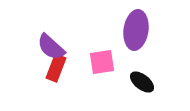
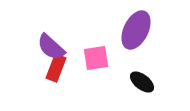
purple ellipse: rotated 18 degrees clockwise
pink square: moved 6 px left, 4 px up
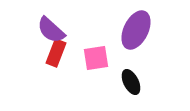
purple semicircle: moved 17 px up
red rectangle: moved 15 px up
black ellipse: moved 11 px left; rotated 25 degrees clockwise
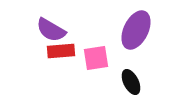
purple semicircle: rotated 12 degrees counterclockwise
red rectangle: moved 5 px right, 2 px up; rotated 64 degrees clockwise
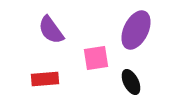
purple semicircle: rotated 24 degrees clockwise
red rectangle: moved 16 px left, 28 px down
